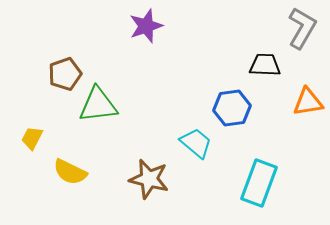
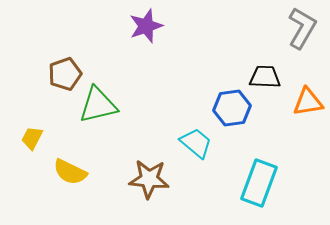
black trapezoid: moved 12 px down
green triangle: rotated 6 degrees counterclockwise
brown star: rotated 9 degrees counterclockwise
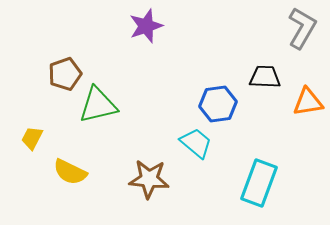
blue hexagon: moved 14 px left, 4 px up
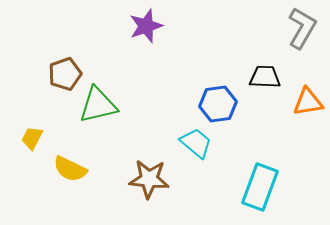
yellow semicircle: moved 3 px up
cyan rectangle: moved 1 px right, 4 px down
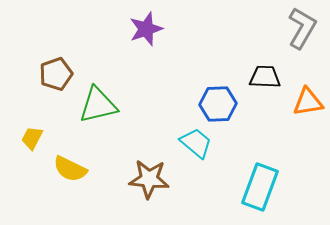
purple star: moved 3 px down
brown pentagon: moved 9 px left
blue hexagon: rotated 6 degrees clockwise
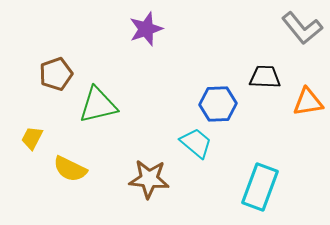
gray L-shape: rotated 111 degrees clockwise
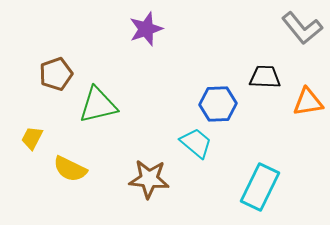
cyan rectangle: rotated 6 degrees clockwise
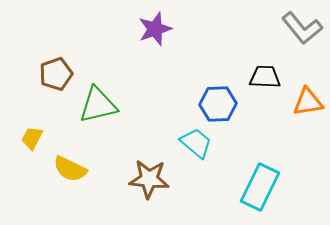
purple star: moved 9 px right
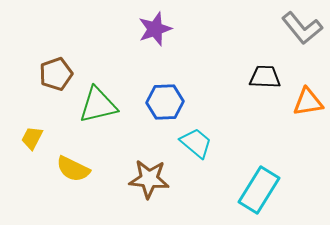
blue hexagon: moved 53 px left, 2 px up
yellow semicircle: moved 3 px right
cyan rectangle: moved 1 px left, 3 px down; rotated 6 degrees clockwise
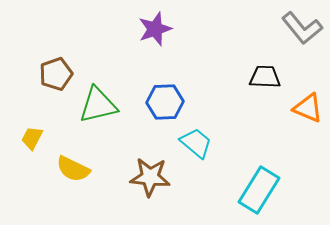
orange triangle: moved 6 px down; rotated 32 degrees clockwise
brown star: moved 1 px right, 2 px up
